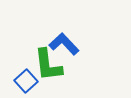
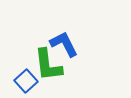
blue L-shape: rotated 16 degrees clockwise
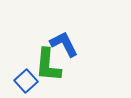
green L-shape: rotated 12 degrees clockwise
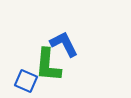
blue square: rotated 25 degrees counterclockwise
